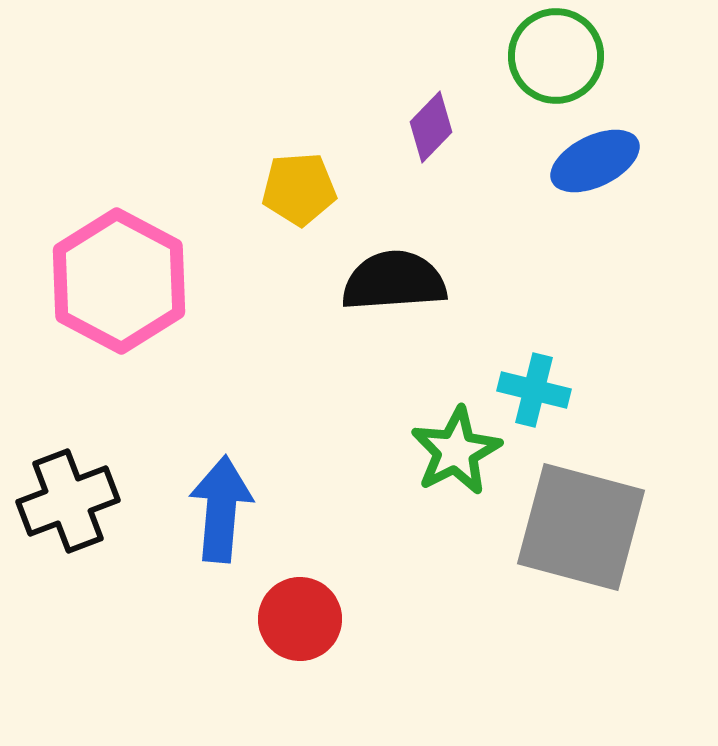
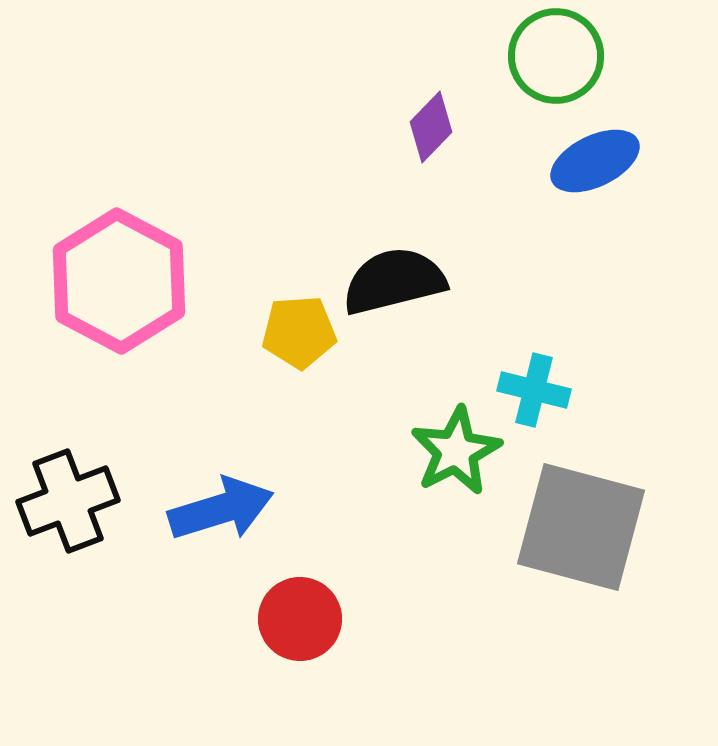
yellow pentagon: moved 143 px down
black semicircle: rotated 10 degrees counterclockwise
blue arrow: rotated 68 degrees clockwise
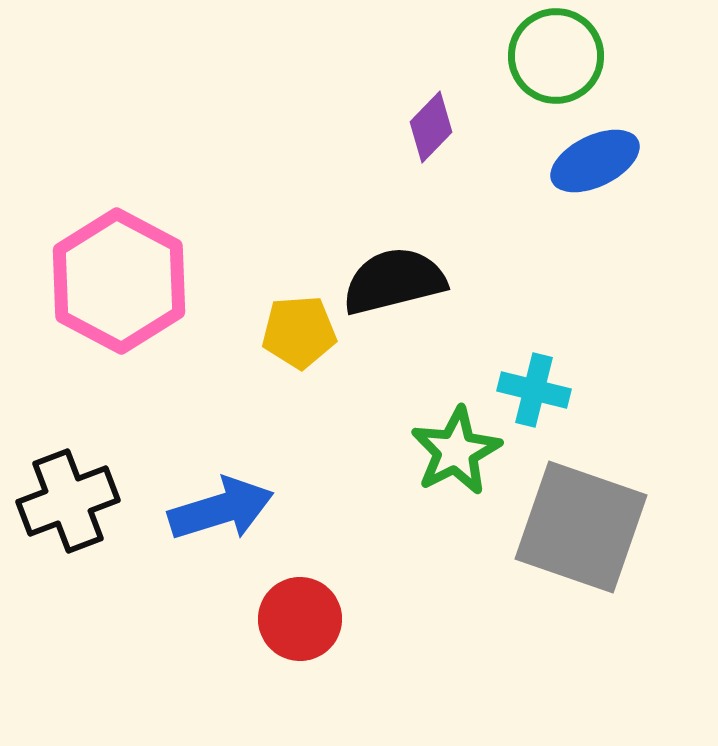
gray square: rotated 4 degrees clockwise
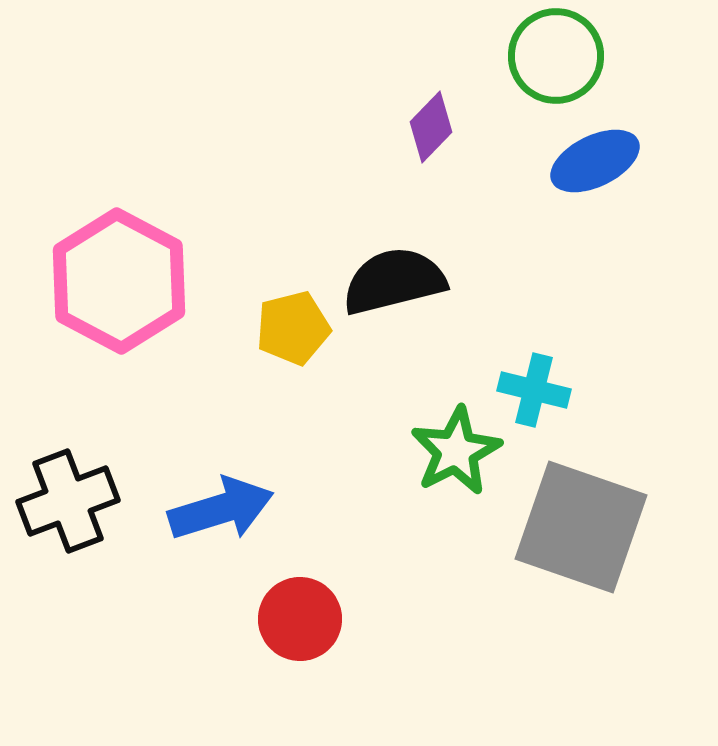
yellow pentagon: moved 6 px left, 4 px up; rotated 10 degrees counterclockwise
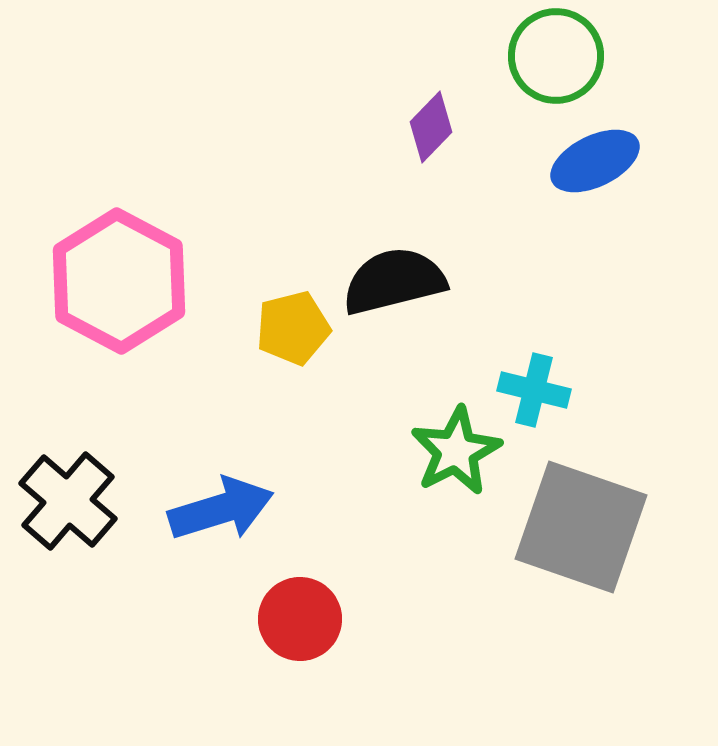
black cross: rotated 28 degrees counterclockwise
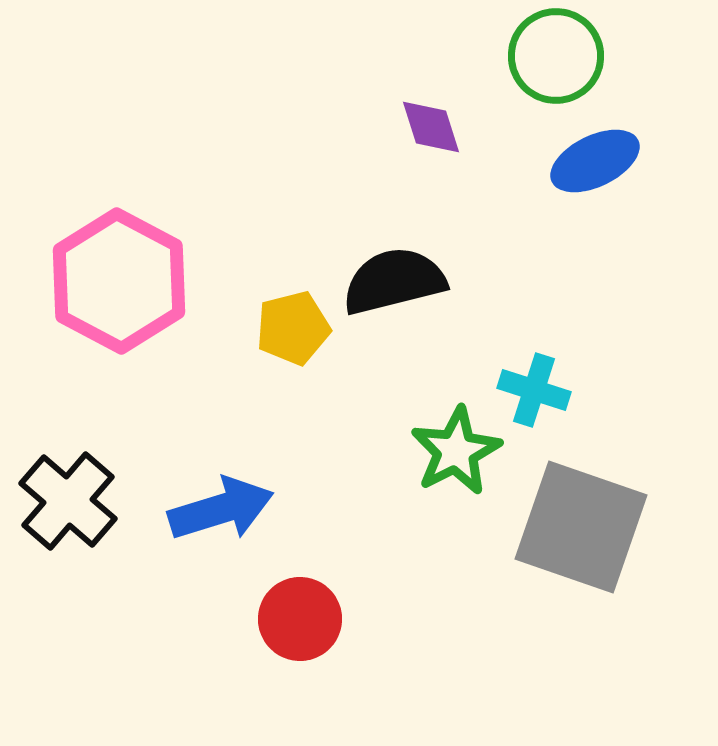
purple diamond: rotated 62 degrees counterclockwise
cyan cross: rotated 4 degrees clockwise
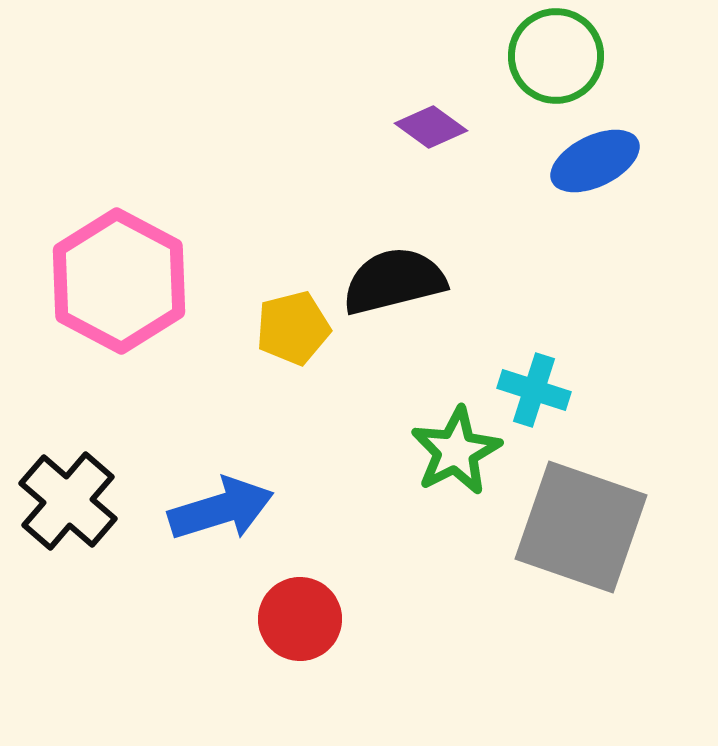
purple diamond: rotated 36 degrees counterclockwise
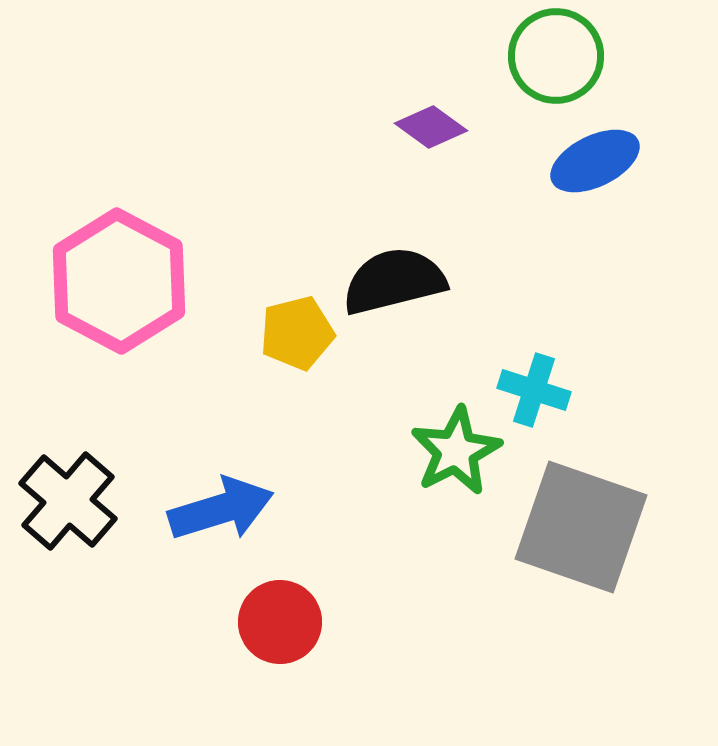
yellow pentagon: moved 4 px right, 5 px down
red circle: moved 20 px left, 3 px down
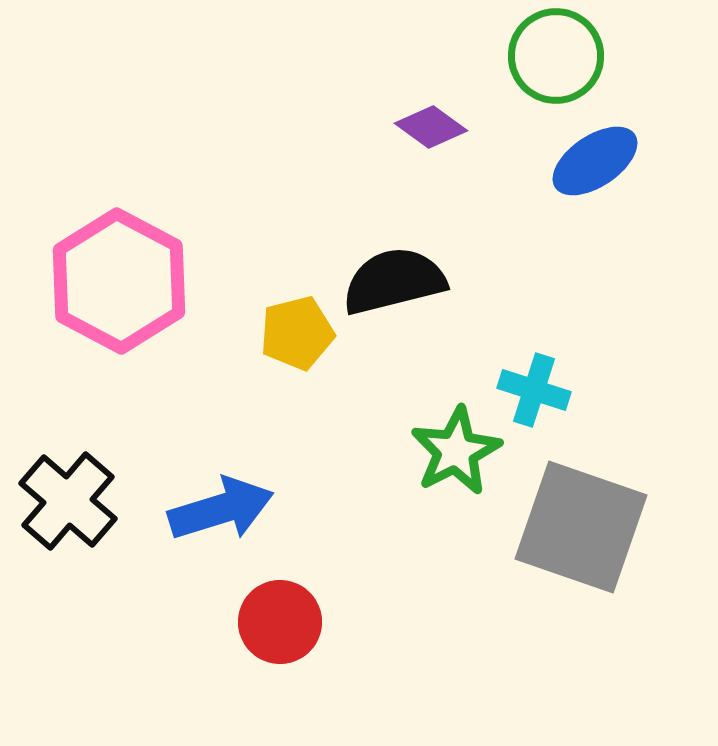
blue ellipse: rotated 8 degrees counterclockwise
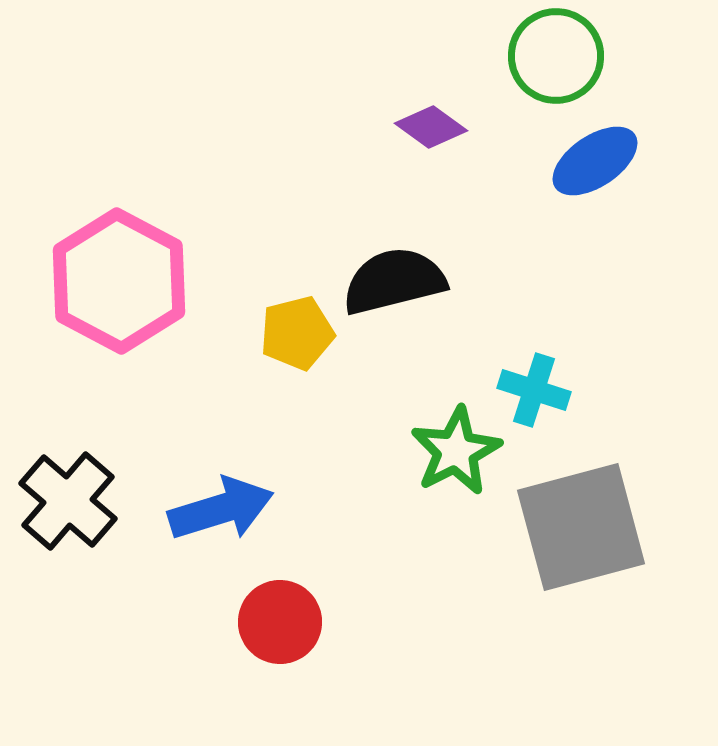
gray square: rotated 34 degrees counterclockwise
